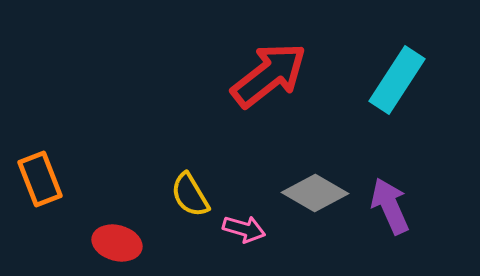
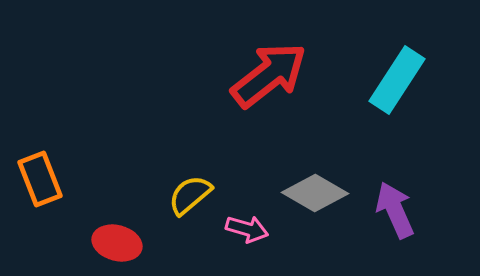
yellow semicircle: rotated 81 degrees clockwise
purple arrow: moved 5 px right, 4 px down
pink arrow: moved 3 px right
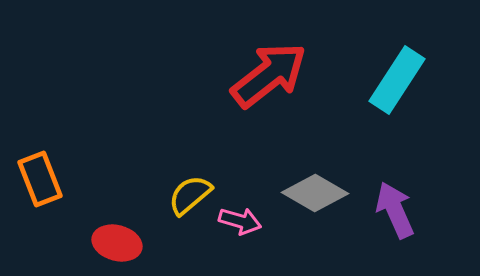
pink arrow: moved 7 px left, 8 px up
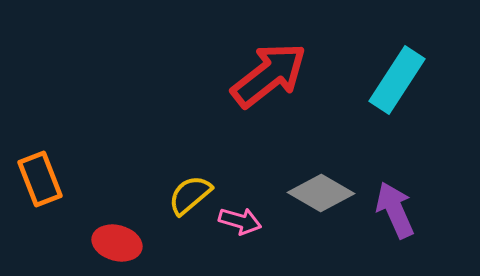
gray diamond: moved 6 px right
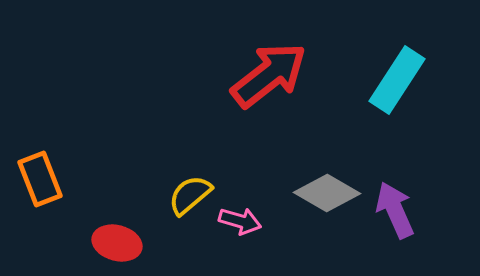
gray diamond: moved 6 px right
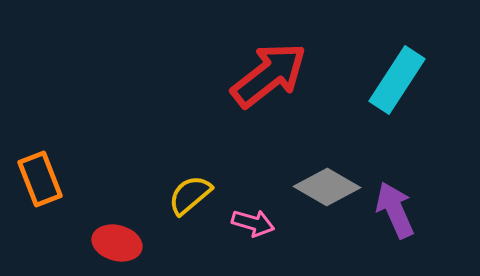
gray diamond: moved 6 px up
pink arrow: moved 13 px right, 2 px down
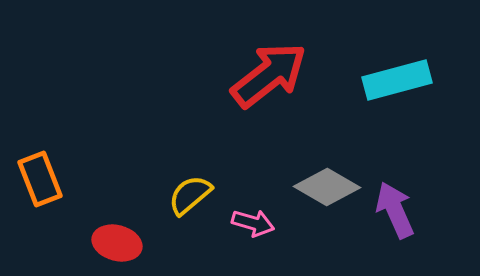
cyan rectangle: rotated 42 degrees clockwise
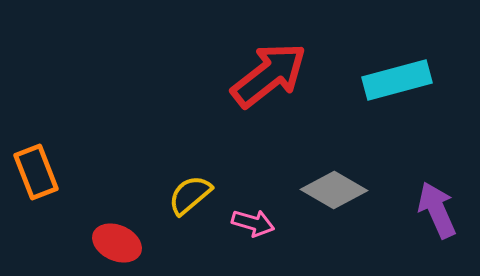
orange rectangle: moved 4 px left, 7 px up
gray diamond: moved 7 px right, 3 px down
purple arrow: moved 42 px right
red ellipse: rotated 9 degrees clockwise
